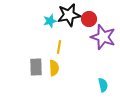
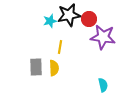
purple star: rotated 10 degrees counterclockwise
yellow line: moved 1 px right
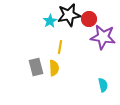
cyan star: rotated 16 degrees counterclockwise
gray rectangle: rotated 12 degrees counterclockwise
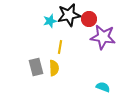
cyan star: rotated 16 degrees clockwise
cyan semicircle: moved 2 px down; rotated 56 degrees counterclockwise
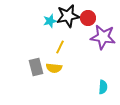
black star: moved 1 px left, 1 px down
red circle: moved 1 px left, 1 px up
yellow line: rotated 16 degrees clockwise
yellow semicircle: rotated 98 degrees clockwise
cyan semicircle: rotated 72 degrees clockwise
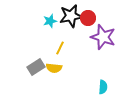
black star: moved 3 px right
purple star: rotated 10 degrees clockwise
yellow line: moved 1 px down
gray rectangle: rotated 72 degrees clockwise
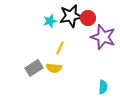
gray rectangle: moved 2 px left, 1 px down
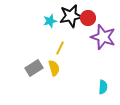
yellow semicircle: rotated 112 degrees counterclockwise
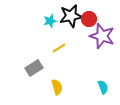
red circle: moved 1 px right, 1 px down
purple star: moved 1 px left, 1 px up
yellow line: moved 1 px left; rotated 32 degrees clockwise
yellow semicircle: moved 3 px right, 19 px down
cyan semicircle: rotated 24 degrees counterclockwise
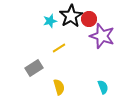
black star: rotated 20 degrees counterclockwise
yellow semicircle: moved 2 px right
